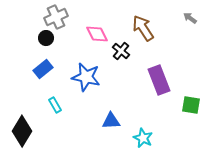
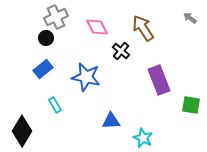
pink diamond: moved 7 px up
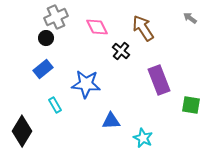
blue star: moved 7 px down; rotated 8 degrees counterclockwise
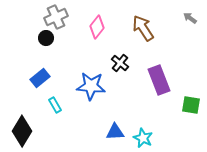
pink diamond: rotated 65 degrees clockwise
black cross: moved 1 px left, 12 px down
blue rectangle: moved 3 px left, 9 px down
blue star: moved 5 px right, 2 px down
blue triangle: moved 4 px right, 11 px down
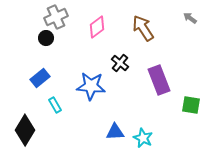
pink diamond: rotated 15 degrees clockwise
black diamond: moved 3 px right, 1 px up
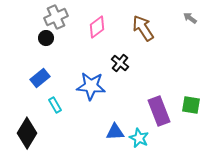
purple rectangle: moved 31 px down
black diamond: moved 2 px right, 3 px down
cyan star: moved 4 px left
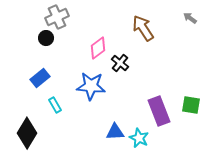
gray cross: moved 1 px right
pink diamond: moved 1 px right, 21 px down
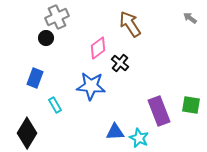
brown arrow: moved 13 px left, 4 px up
blue rectangle: moved 5 px left; rotated 30 degrees counterclockwise
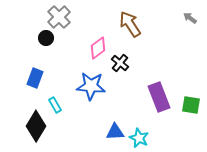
gray cross: moved 2 px right; rotated 20 degrees counterclockwise
purple rectangle: moved 14 px up
black diamond: moved 9 px right, 7 px up
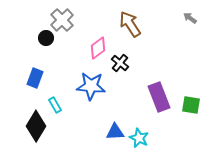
gray cross: moved 3 px right, 3 px down
